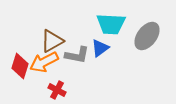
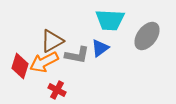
cyan trapezoid: moved 1 px left, 4 px up
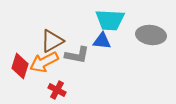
gray ellipse: moved 4 px right, 1 px up; rotated 60 degrees clockwise
blue triangle: moved 2 px right, 7 px up; rotated 42 degrees clockwise
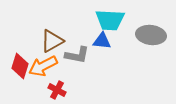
orange arrow: moved 1 px left, 4 px down
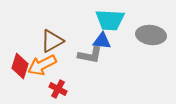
gray L-shape: moved 13 px right
orange arrow: moved 1 px left, 1 px up
red cross: moved 1 px right, 1 px up
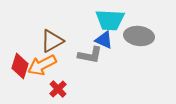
gray ellipse: moved 12 px left, 1 px down
blue triangle: moved 2 px right, 1 px up; rotated 18 degrees clockwise
red cross: rotated 18 degrees clockwise
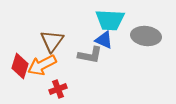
gray ellipse: moved 7 px right
brown triangle: rotated 25 degrees counterclockwise
red cross: rotated 24 degrees clockwise
